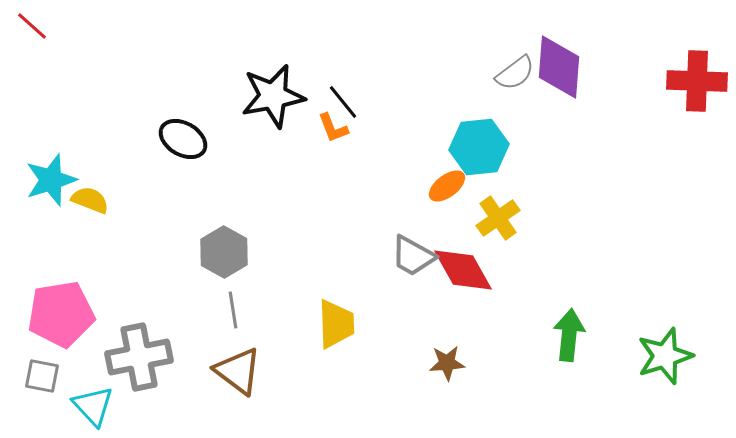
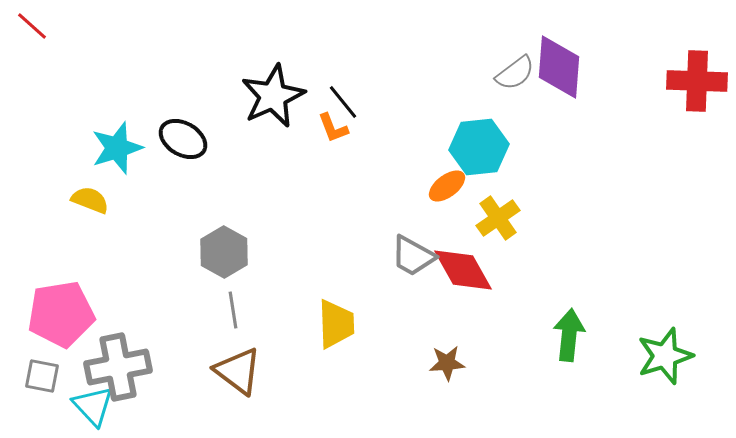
black star: rotated 14 degrees counterclockwise
cyan star: moved 66 px right, 32 px up
gray cross: moved 21 px left, 10 px down
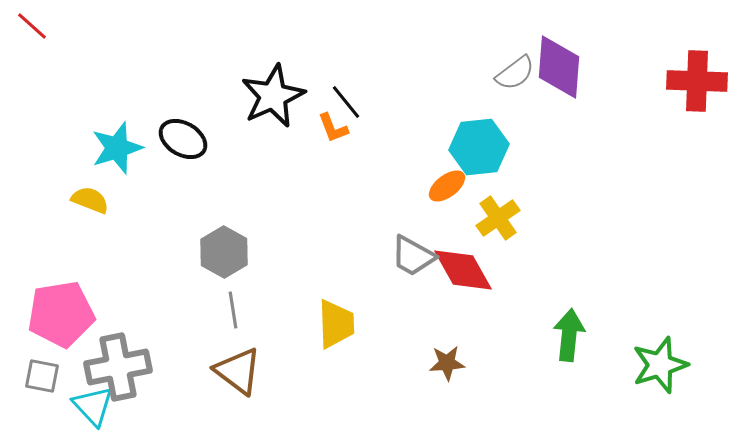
black line: moved 3 px right
green star: moved 5 px left, 9 px down
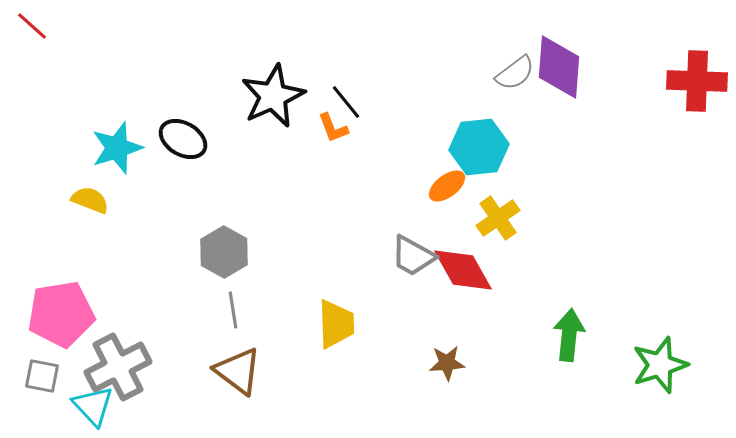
gray cross: rotated 16 degrees counterclockwise
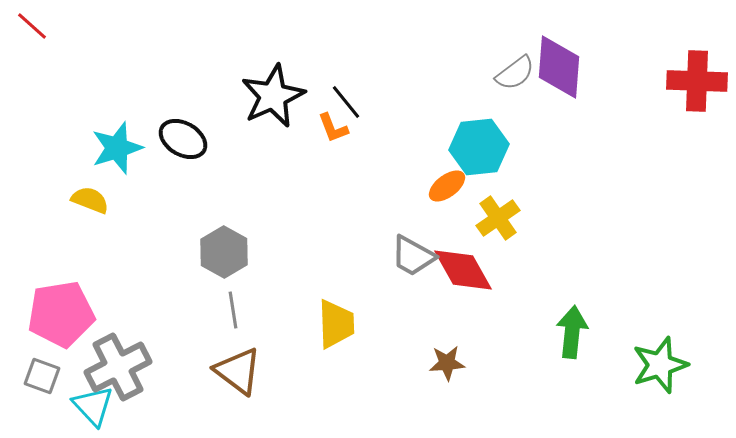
green arrow: moved 3 px right, 3 px up
gray square: rotated 9 degrees clockwise
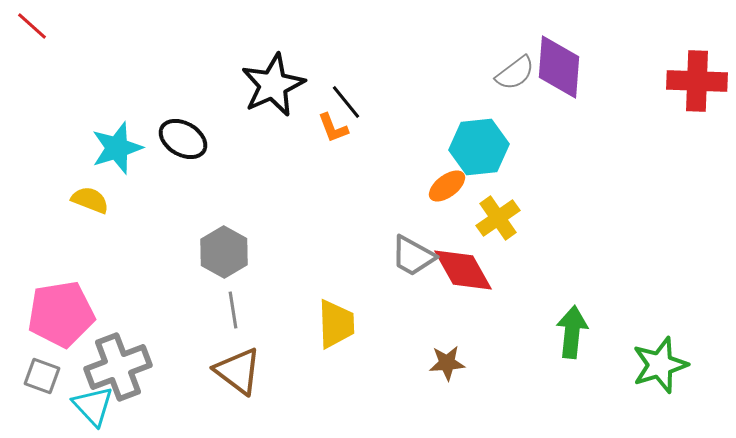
black star: moved 11 px up
gray cross: rotated 6 degrees clockwise
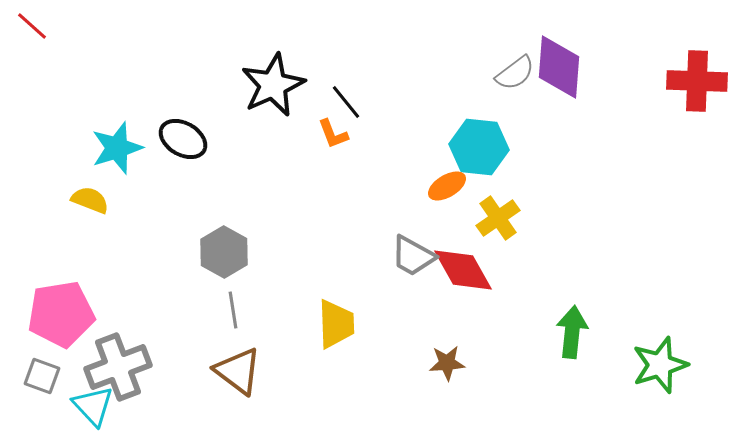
orange L-shape: moved 6 px down
cyan hexagon: rotated 12 degrees clockwise
orange ellipse: rotated 6 degrees clockwise
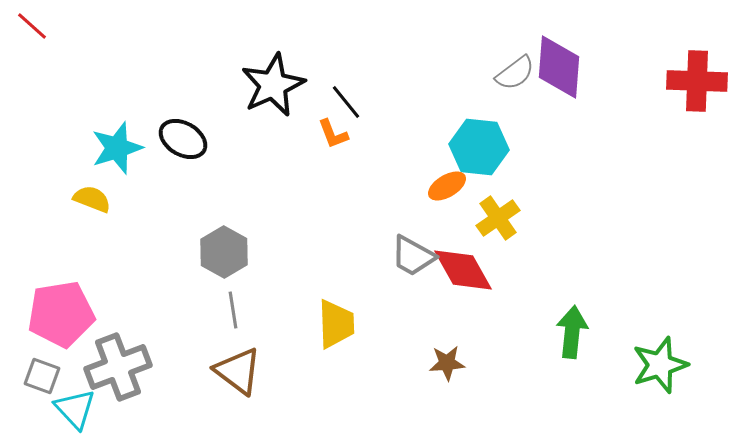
yellow semicircle: moved 2 px right, 1 px up
cyan triangle: moved 18 px left, 3 px down
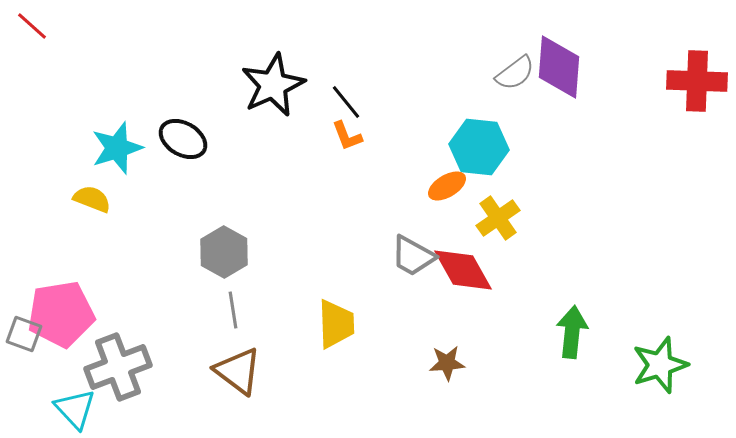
orange L-shape: moved 14 px right, 2 px down
gray square: moved 18 px left, 42 px up
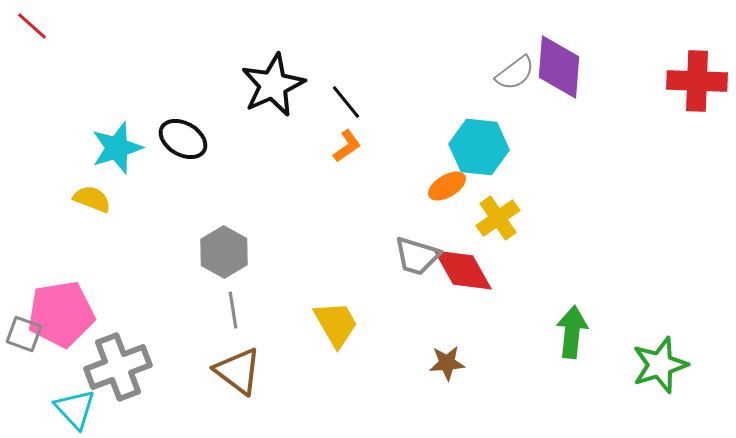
orange L-shape: moved 10 px down; rotated 104 degrees counterclockwise
gray trapezoid: moved 4 px right; rotated 12 degrees counterclockwise
yellow trapezoid: rotated 28 degrees counterclockwise
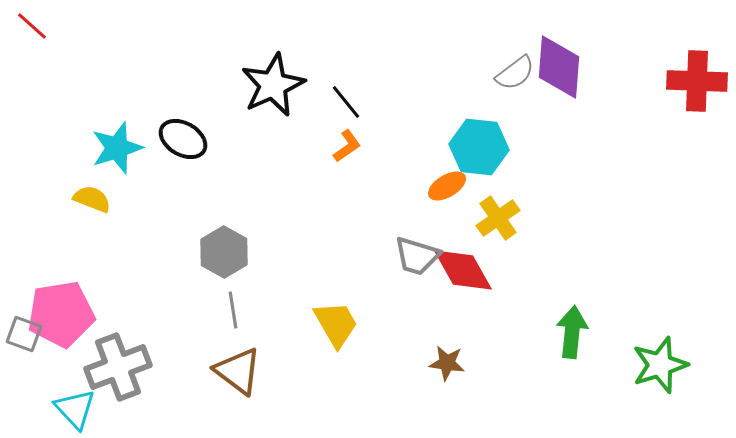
brown star: rotated 12 degrees clockwise
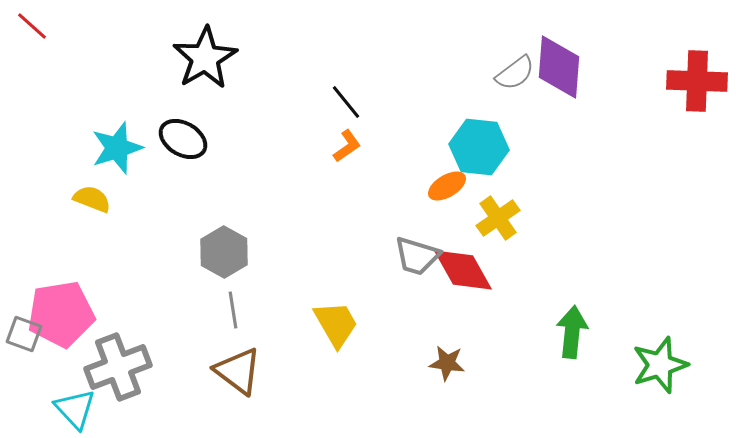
black star: moved 68 px left, 27 px up; rotated 6 degrees counterclockwise
